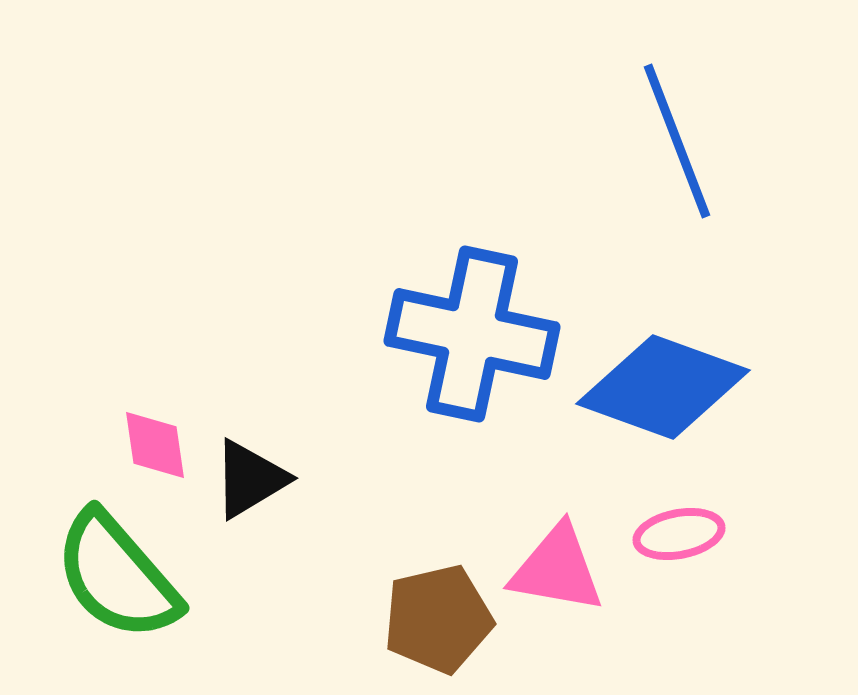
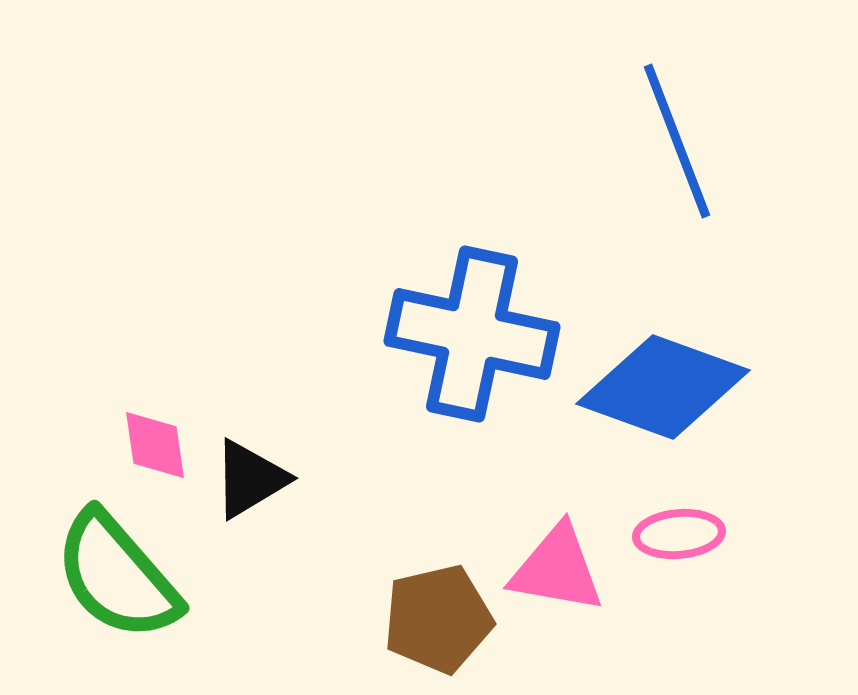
pink ellipse: rotated 6 degrees clockwise
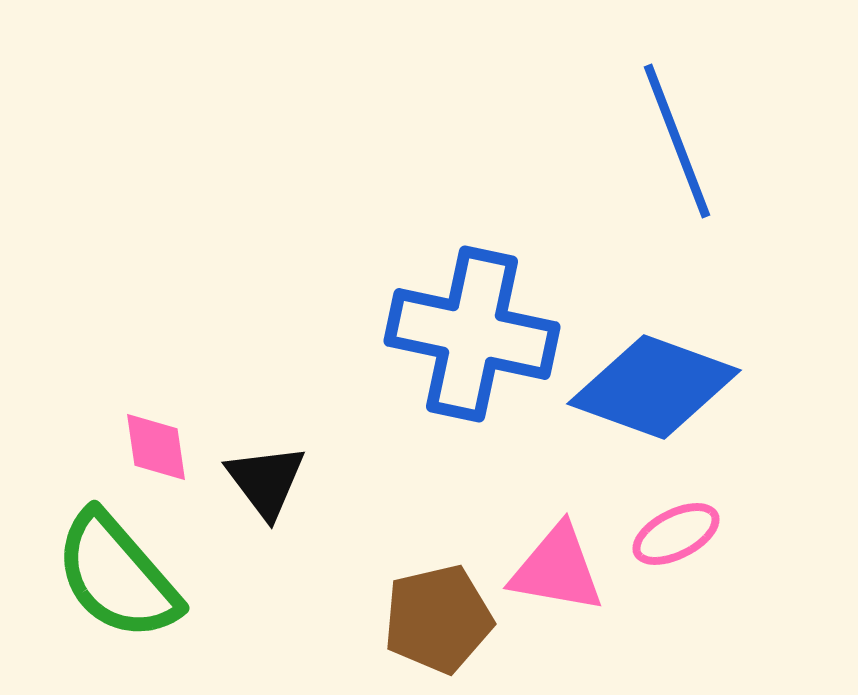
blue diamond: moved 9 px left
pink diamond: moved 1 px right, 2 px down
black triangle: moved 16 px right, 2 px down; rotated 36 degrees counterclockwise
pink ellipse: moved 3 px left; rotated 22 degrees counterclockwise
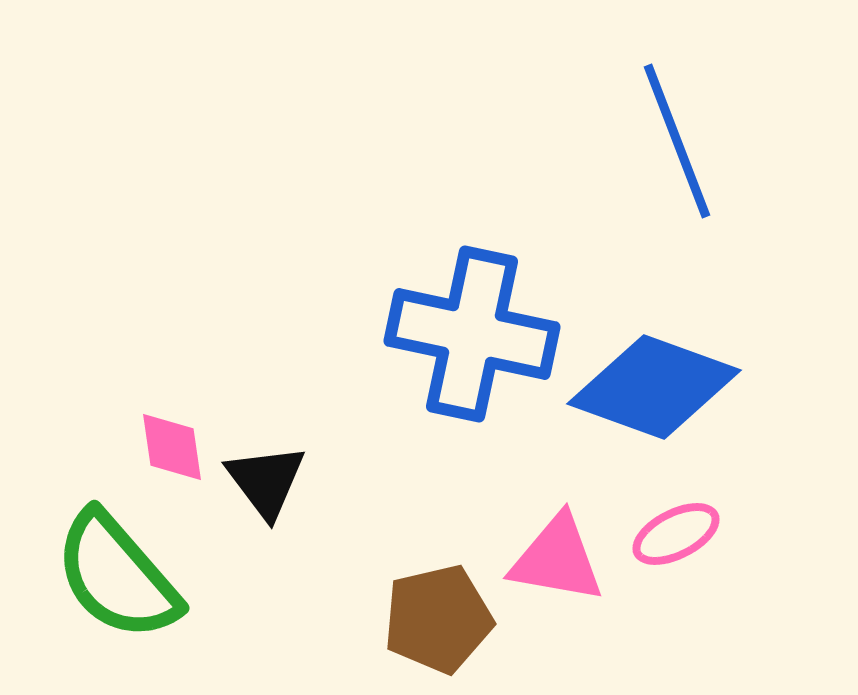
pink diamond: moved 16 px right
pink triangle: moved 10 px up
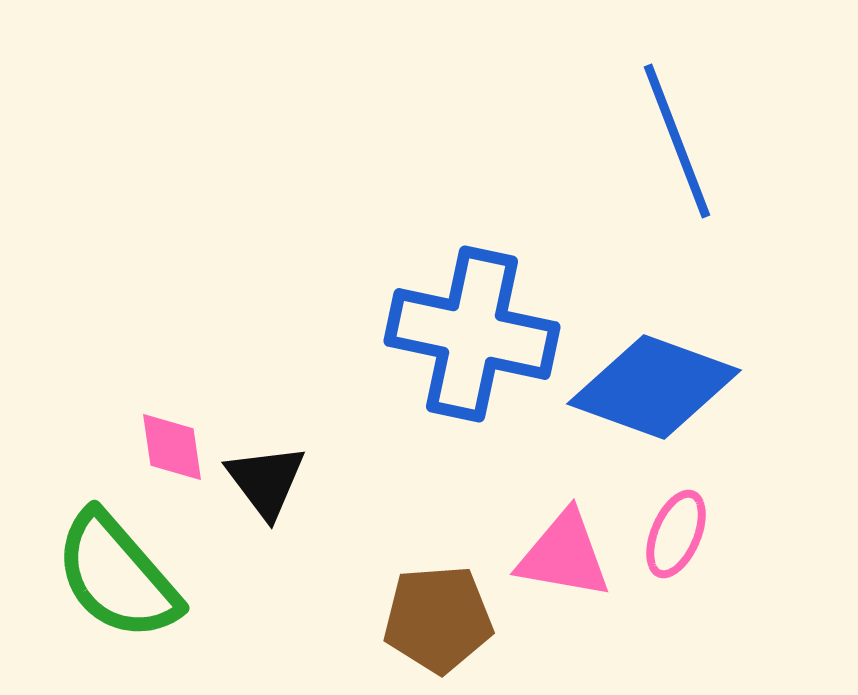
pink ellipse: rotated 40 degrees counterclockwise
pink triangle: moved 7 px right, 4 px up
brown pentagon: rotated 9 degrees clockwise
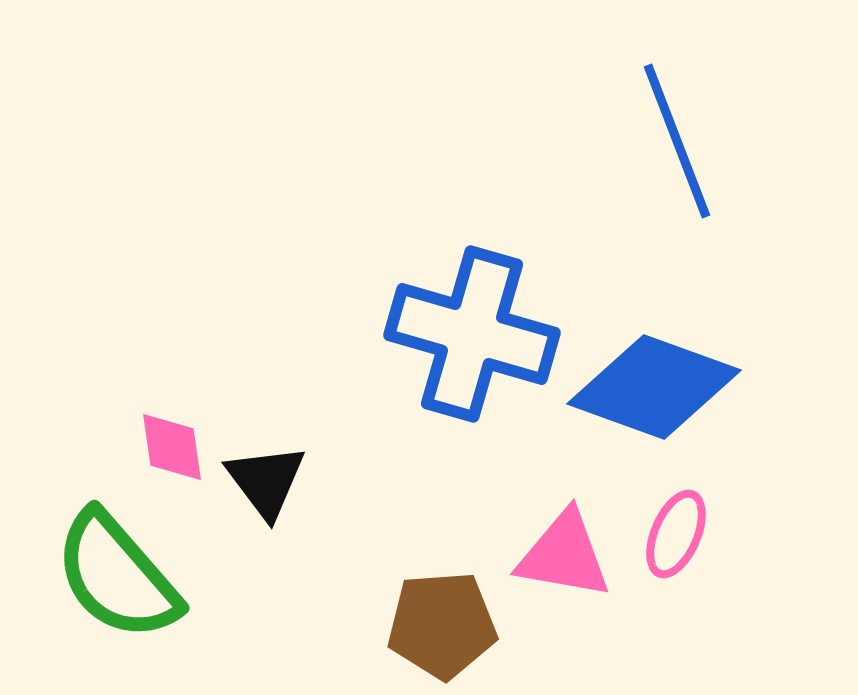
blue cross: rotated 4 degrees clockwise
brown pentagon: moved 4 px right, 6 px down
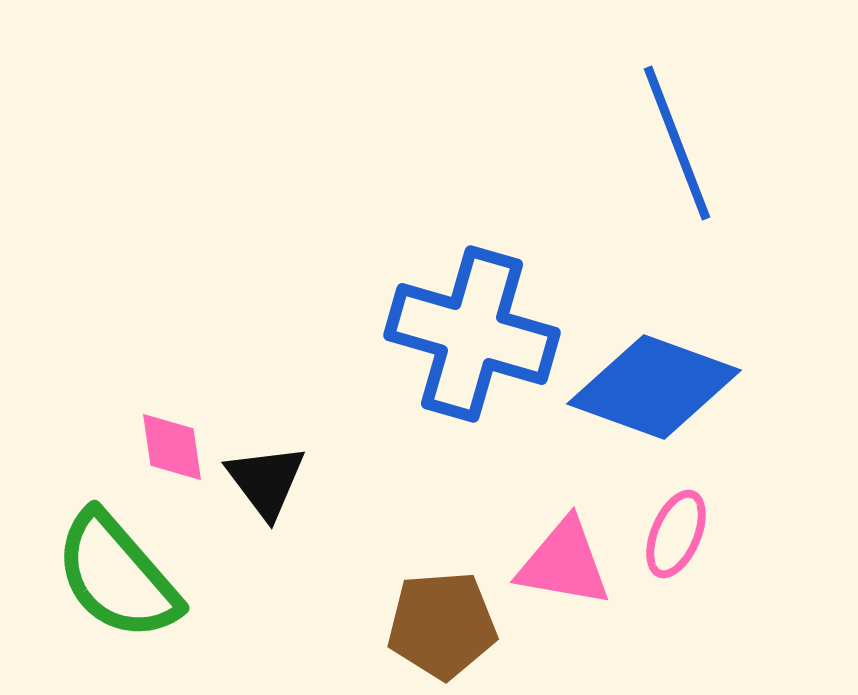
blue line: moved 2 px down
pink triangle: moved 8 px down
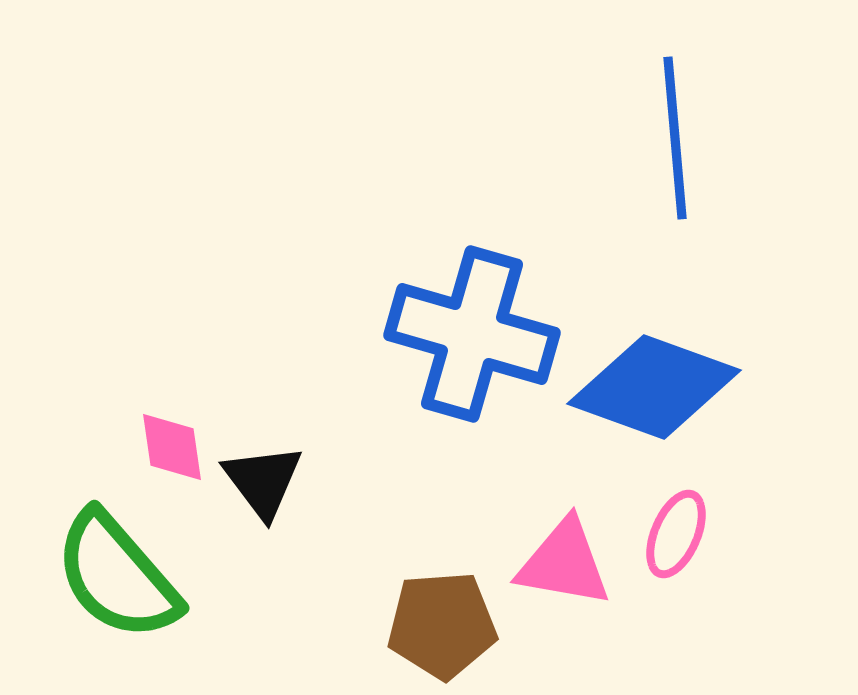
blue line: moved 2 px left, 5 px up; rotated 16 degrees clockwise
black triangle: moved 3 px left
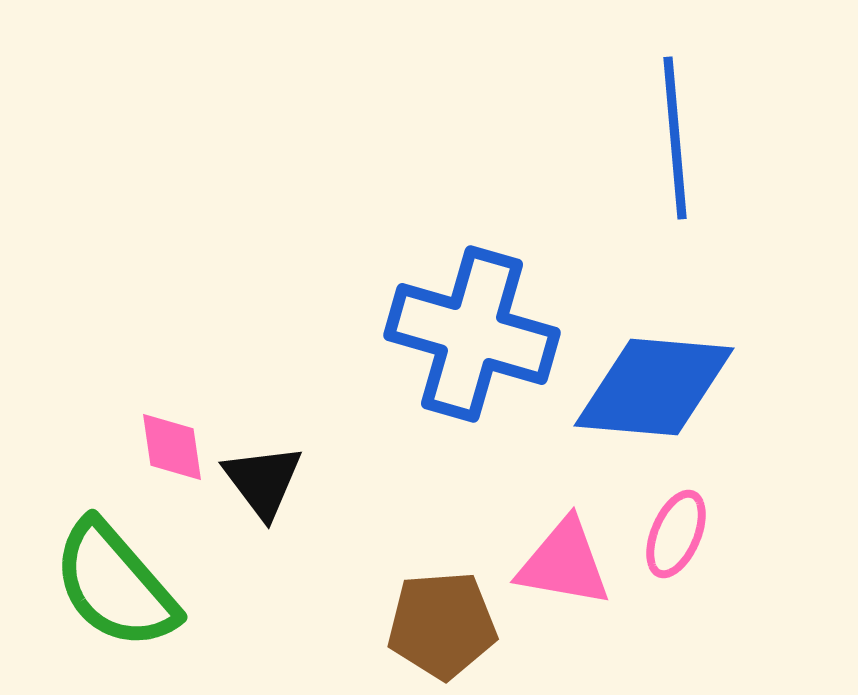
blue diamond: rotated 15 degrees counterclockwise
green semicircle: moved 2 px left, 9 px down
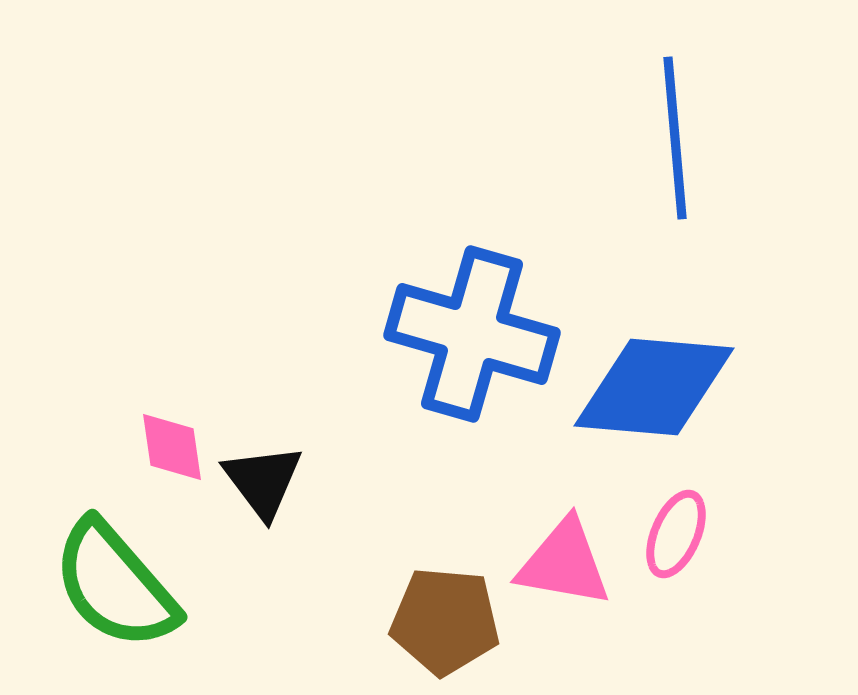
brown pentagon: moved 3 px right, 4 px up; rotated 9 degrees clockwise
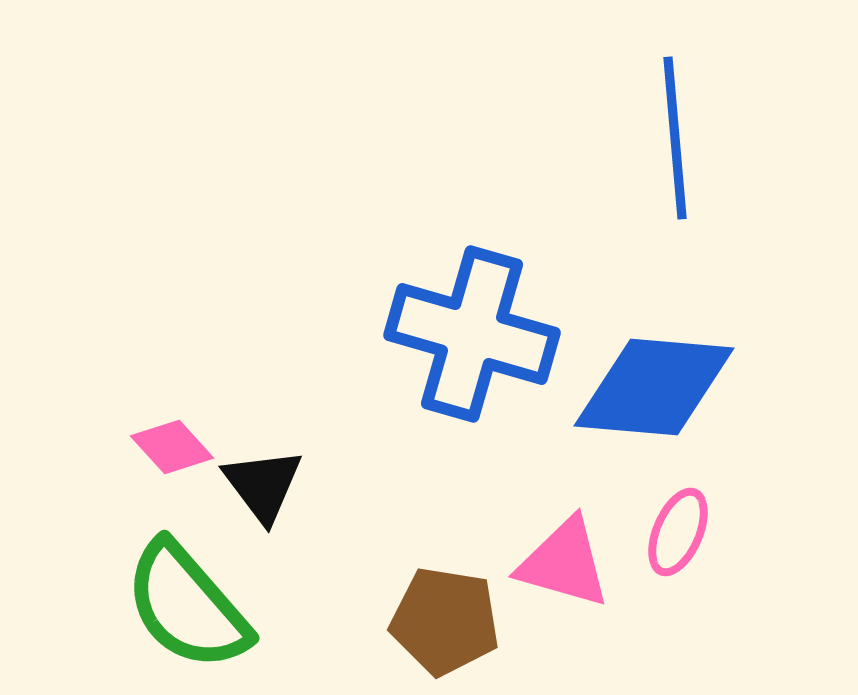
pink diamond: rotated 34 degrees counterclockwise
black triangle: moved 4 px down
pink ellipse: moved 2 px right, 2 px up
pink triangle: rotated 6 degrees clockwise
green semicircle: moved 72 px right, 21 px down
brown pentagon: rotated 4 degrees clockwise
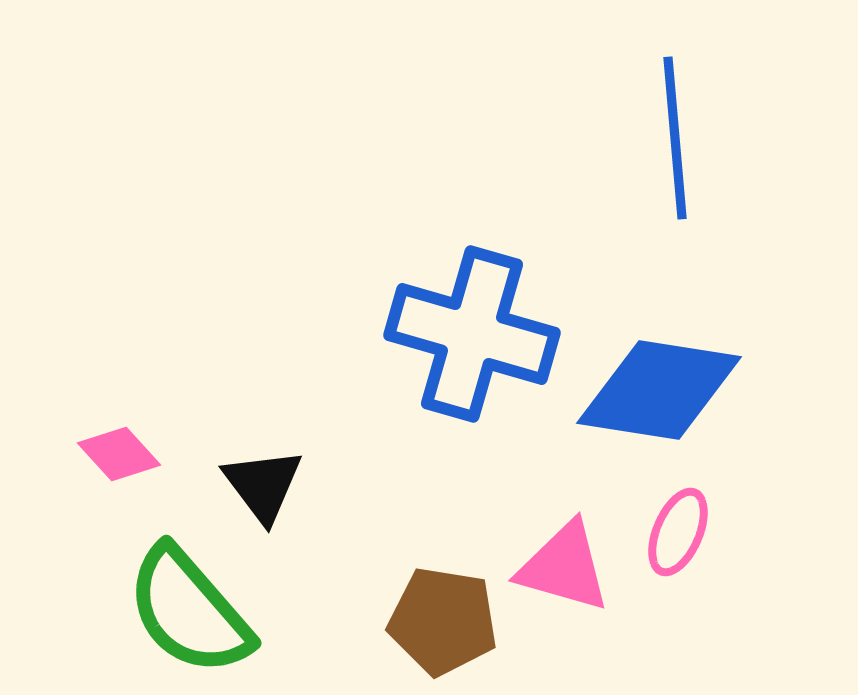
blue diamond: moved 5 px right, 3 px down; rotated 4 degrees clockwise
pink diamond: moved 53 px left, 7 px down
pink triangle: moved 4 px down
green semicircle: moved 2 px right, 5 px down
brown pentagon: moved 2 px left
